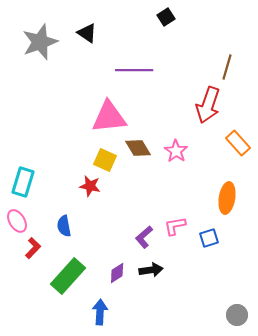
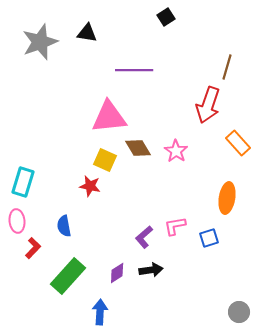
black triangle: rotated 25 degrees counterclockwise
pink ellipse: rotated 25 degrees clockwise
gray circle: moved 2 px right, 3 px up
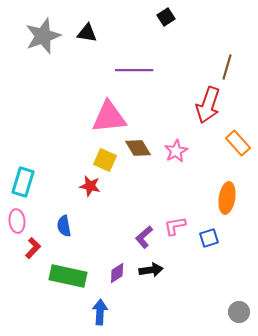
gray star: moved 3 px right, 6 px up
pink star: rotated 10 degrees clockwise
green rectangle: rotated 60 degrees clockwise
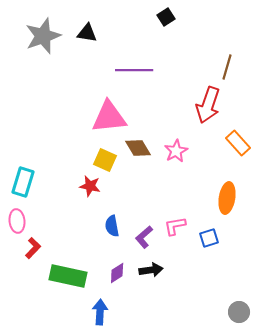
blue semicircle: moved 48 px right
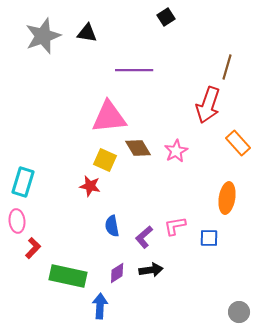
blue square: rotated 18 degrees clockwise
blue arrow: moved 6 px up
